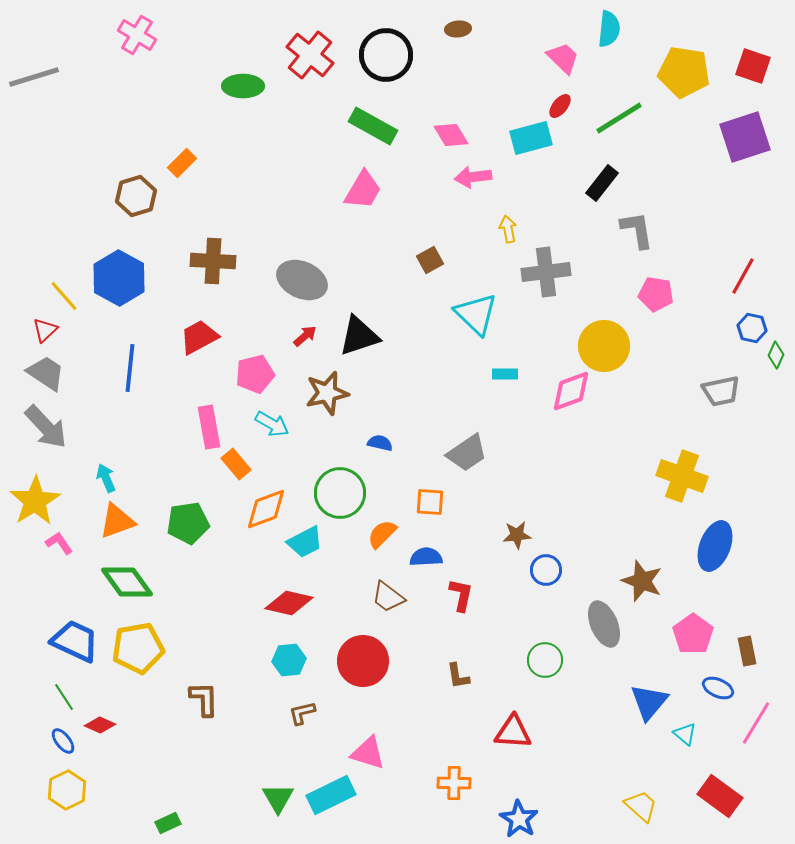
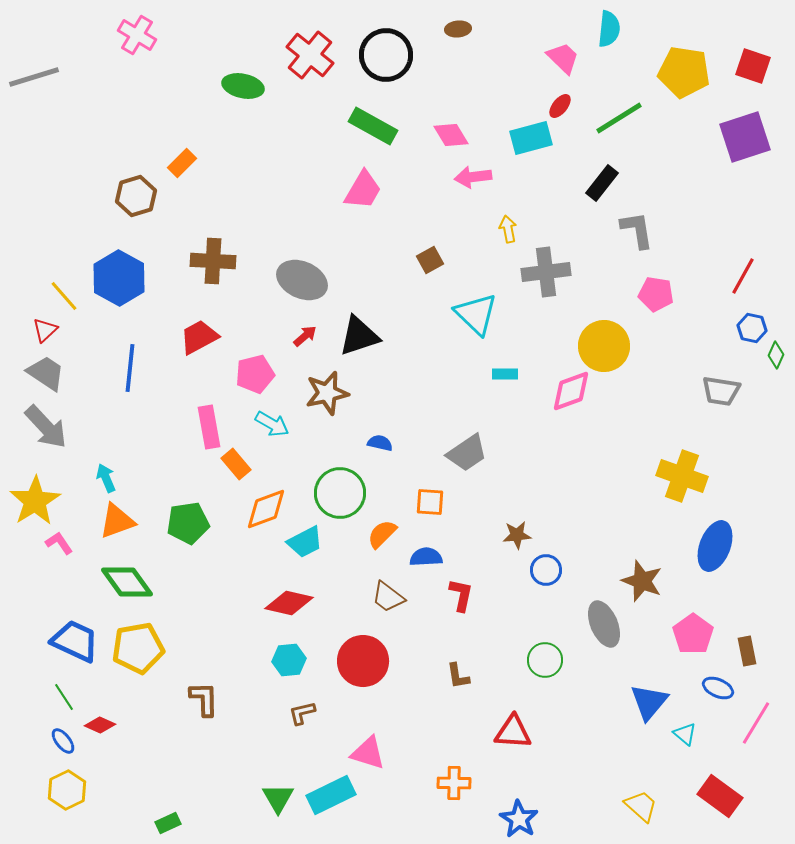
green ellipse at (243, 86): rotated 12 degrees clockwise
gray trapezoid at (721, 391): rotated 21 degrees clockwise
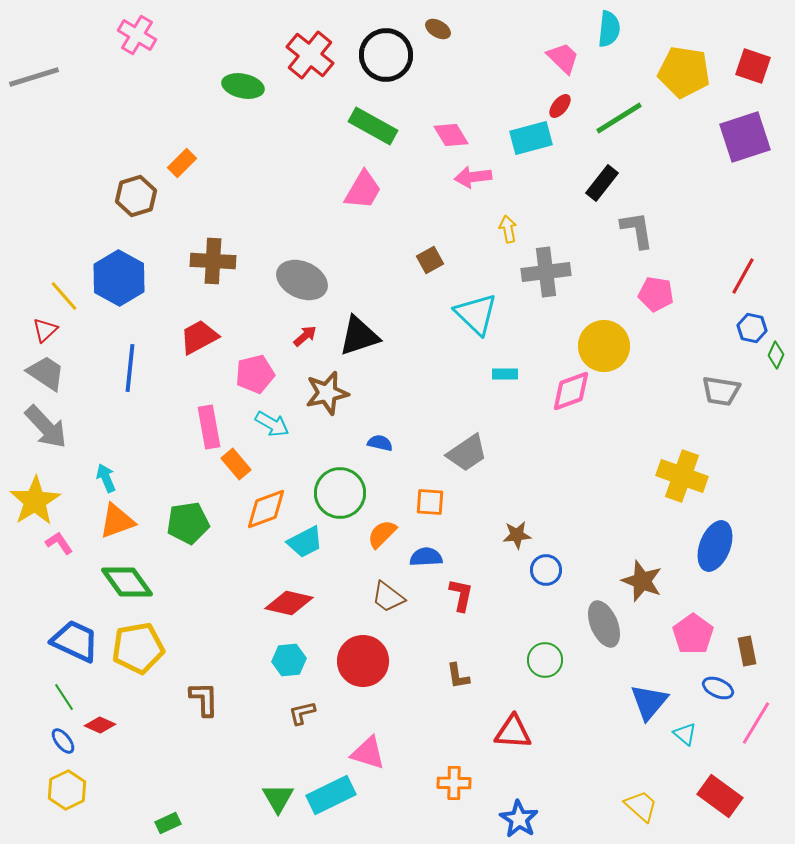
brown ellipse at (458, 29): moved 20 px left; rotated 35 degrees clockwise
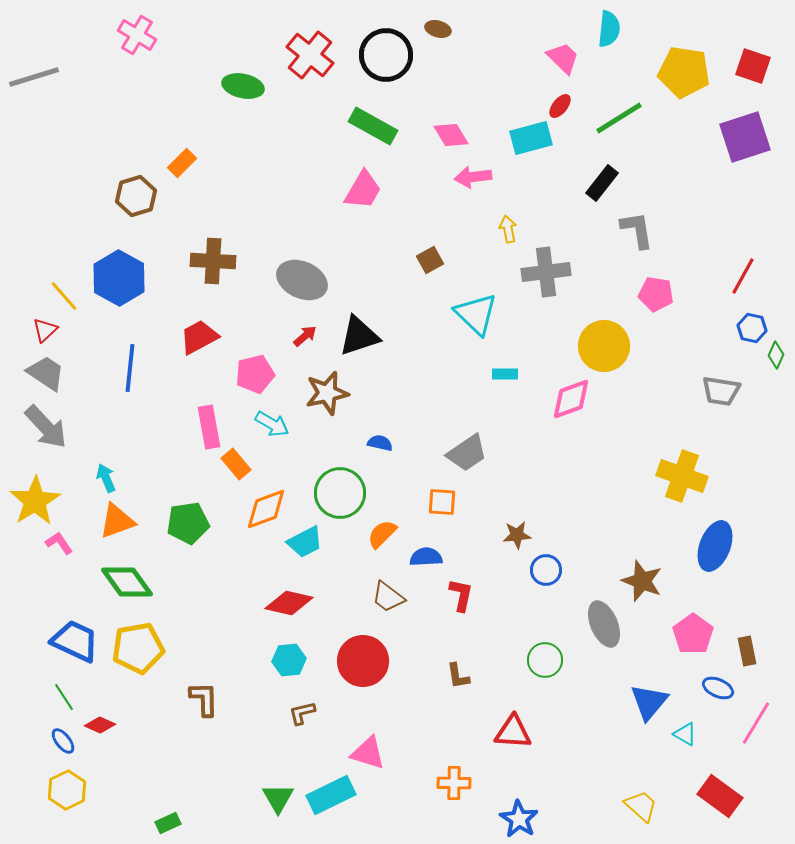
brown ellipse at (438, 29): rotated 15 degrees counterclockwise
pink diamond at (571, 391): moved 8 px down
orange square at (430, 502): moved 12 px right
cyan triangle at (685, 734): rotated 10 degrees counterclockwise
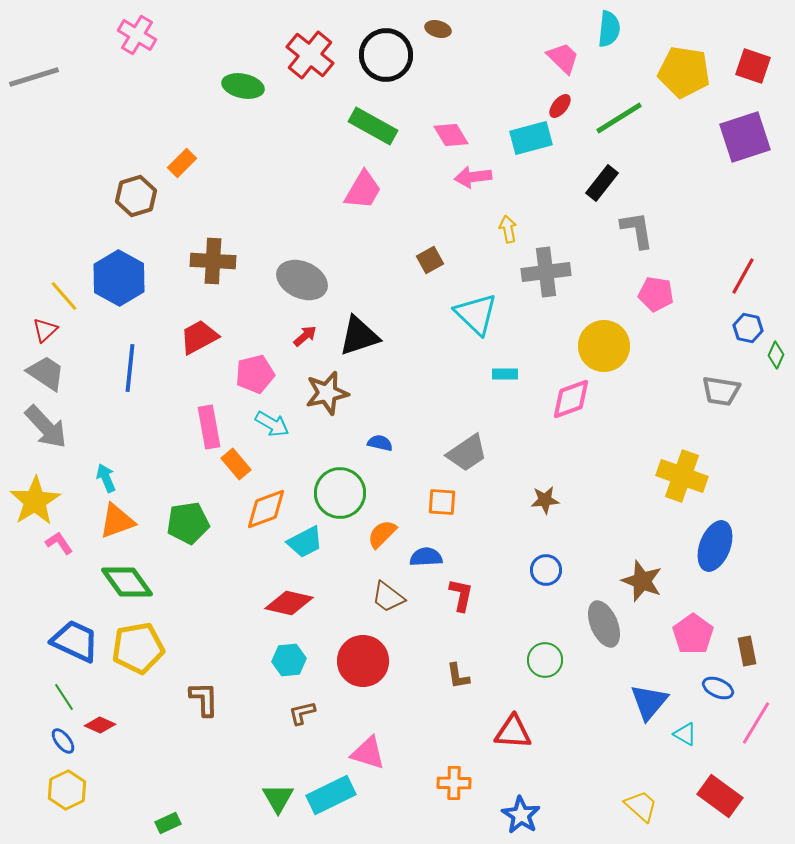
blue hexagon at (752, 328): moved 4 px left
brown star at (517, 535): moved 28 px right, 35 px up
blue star at (519, 819): moved 2 px right, 4 px up
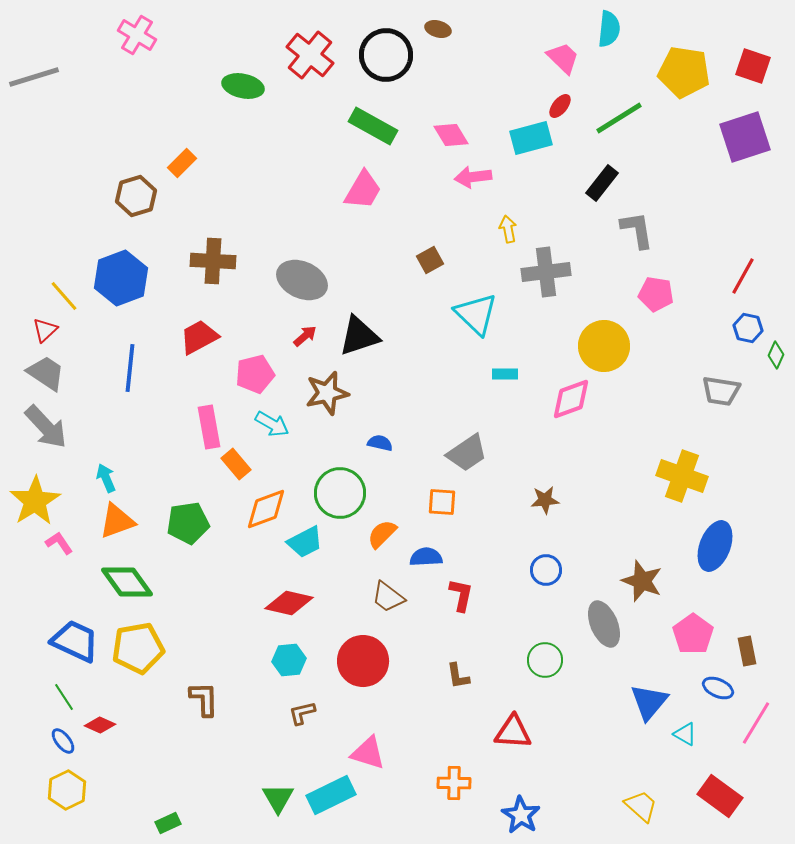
blue hexagon at (119, 278): moved 2 px right; rotated 10 degrees clockwise
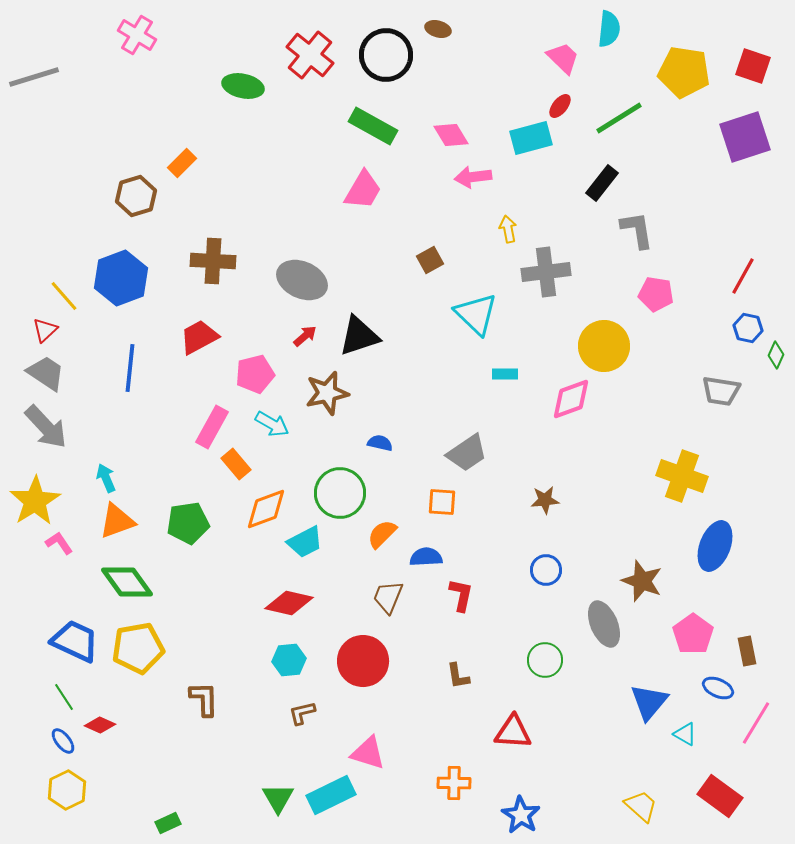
pink rectangle at (209, 427): moved 3 px right; rotated 39 degrees clockwise
brown trapezoid at (388, 597): rotated 75 degrees clockwise
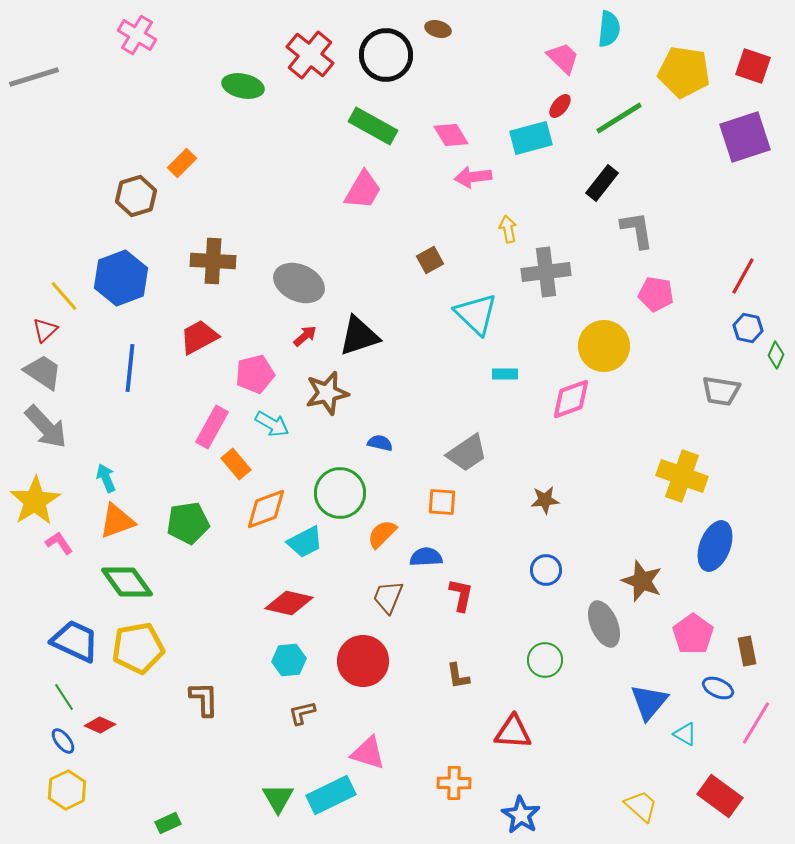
gray ellipse at (302, 280): moved 3 px left, 3 px down
gray trapezoid at (46, 373): moved 3 px left, 1 px up
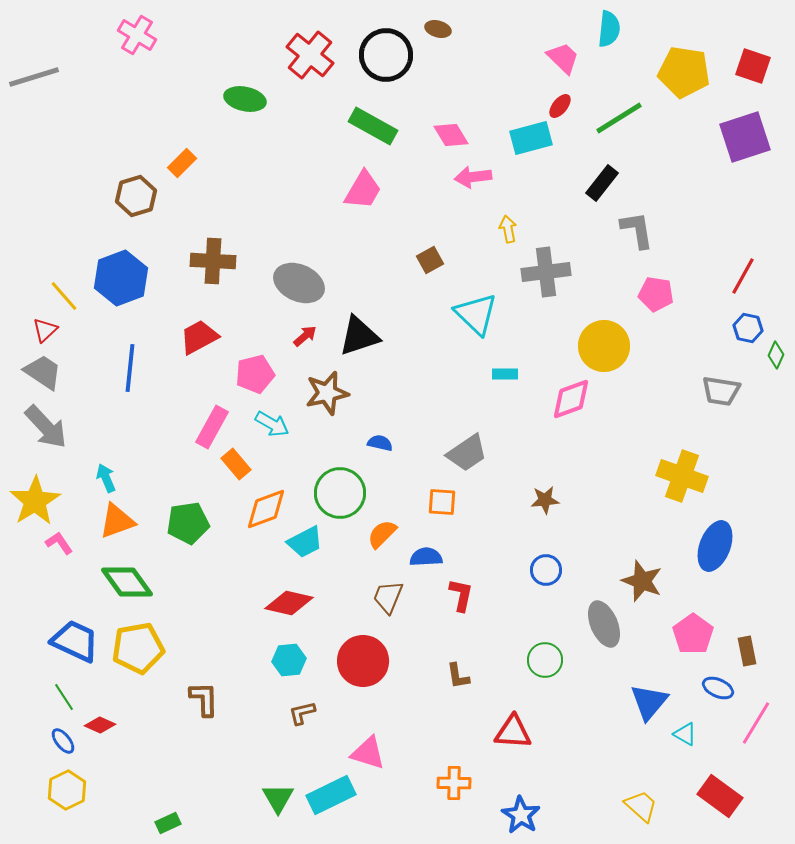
green ellipse at (243, 86): moved 2 px right, 13 px down
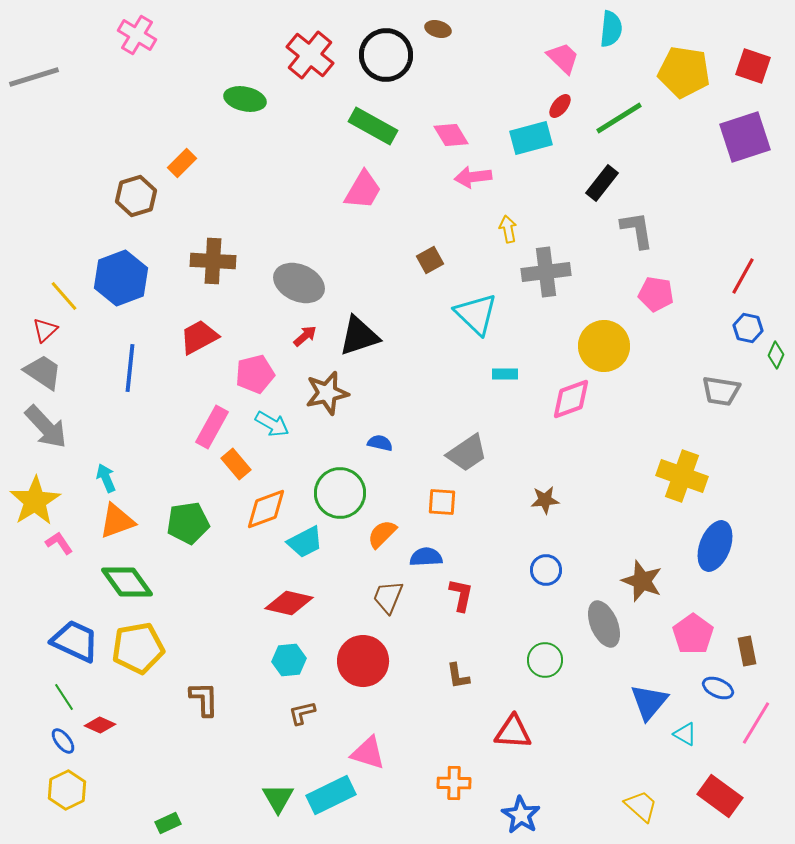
cyan semicircle at (609, 29): moved 2 px right
